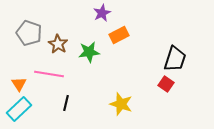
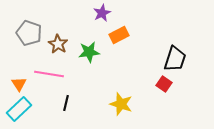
red square: moved 2 px left
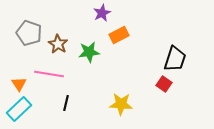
yellow star: rotated 15 degrees counterclockwise
